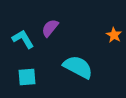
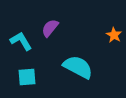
cyan L-shape: moved 2 px left, 2 px down
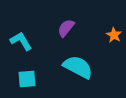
purple semicircle: moved 16 px right
cyan square: moved 2 px down
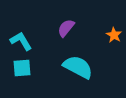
cyan square: moved 5 px left, 11 px up
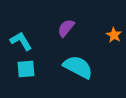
cyan square: moved 4 px right, 1 px down
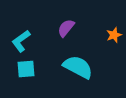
orange star: rotated 21 degrees clockwise
cyan L-shape: rotated 95 degrees counterclockwise
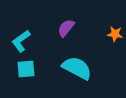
orange star: moved 1 px right, 1 px up; rotated 28 degrees clockwise
cyan semicircle: moved 1 px left, 1 px down
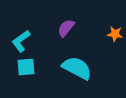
cyan square: moved 2 px up
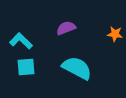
purple semicircle: rotated 30 degrees clockwise
cyan L-shape: rotated 80 degrees clockwise
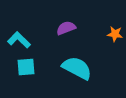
cyan L-shape: moved 2 px left, 1 px up
